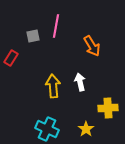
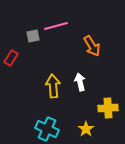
pink line: rotated 65 degrees clockwise
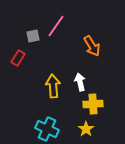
pink line: rotated 40 degrees counterclockwise
red rectangle: moved 7 px right
yellow cross: moved 15 px left, 4 px up
